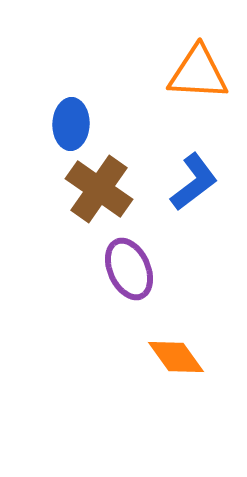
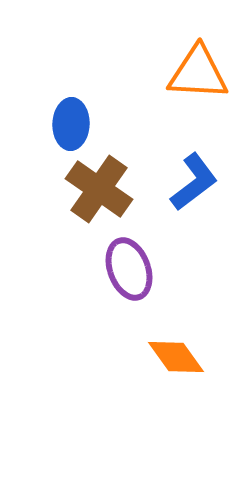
purple ellipse: rotated 4 degrees clockwise
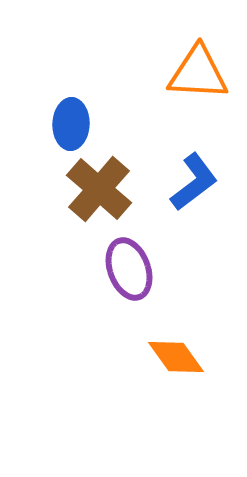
brown cross: rotated 6 degrees clockwise
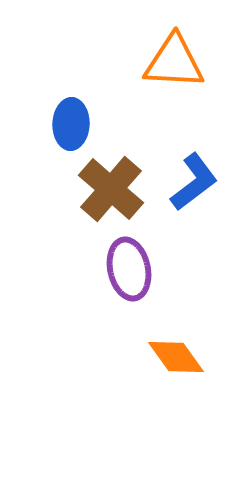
orange triangle: moved 24 px left, 11 px up
brown cross: moved 12 px right
purple ellipse: rotated 8 degrees clockwise
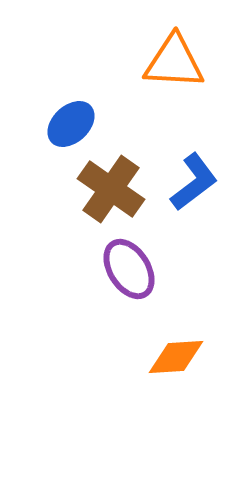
blue ellipse: rotated 45 degrees clockwise
brown cross: rotated 6 degrees counterclockwise
purple ellipse: rotated 20 degrees counterclockwise
orange diamond: rotated 58 degrees counterclockwise
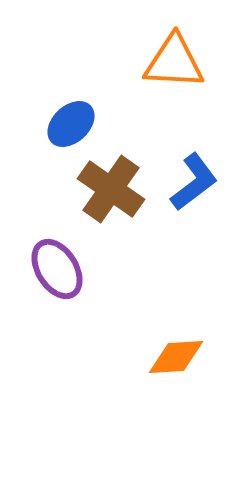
purple ellipse: moved 72 px left
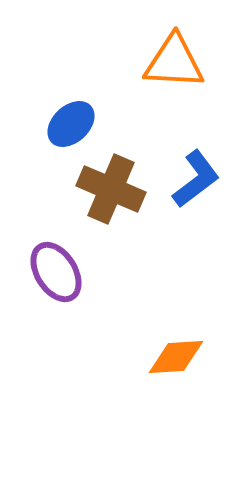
blue L-shape: moved 2 px right, 3 px up
brown cross: rotated 12 degrees counterclockwise
purple ellipse: moved 1 px left, 3 px down
